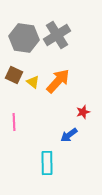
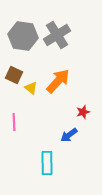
gray hexagon: moved 1 px left, 2 px up
yellow triangle: moved 2 px left, 6 px down
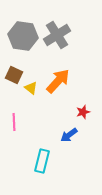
cyan rectangle: moved 5 px left, 2 px up; rotated 15 degrees clockwise
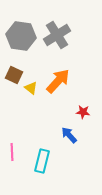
gray hexagon: moved 2 px left
red star: rotated 24 degrees clockwise
pink line: moved 2 px left, 30 px down
blue arrow: rotated 84 degrees clockwise
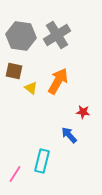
brown square: moved 4 px up; rotated 12 degrees counterclockwise
orange arrow: rotated 12 degrees counterclockwise
pink line: moved 3 px right, 22 px down; rotated 36 degrees clockwise
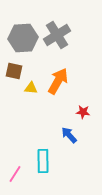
gray hexagon: moved 2 px right, 2 px down; rotated 12 degrees counterclockwise
yellow triangle: rotated 32 degrees counterclockwise
cyan rectangle: moved 1 px right; rotated 15 degrees counterclockwise
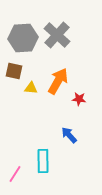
gray cross: rotated 16 degrees counterclockwise
red star: moved 4 px left, 13 px up
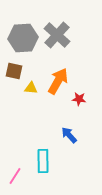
pink line: moved 2 px down
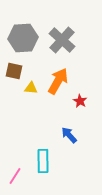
gray cross: moved 5 px right, 5 px down
red star: moved 1 px right, 2 px down; rotated 24 degrees clockwise
